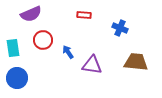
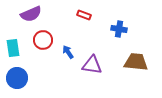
red rectangle: rotated 16 degrees clockwise
blue cross: moved 1 px left, 1 px down; rotated 14 degrees counterclockwise
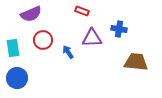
red rectangle: moved 2 px left, 4 px up
purple triangle: moved 27 px up; rotated 10 degrees counterclockwise
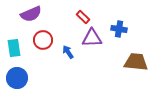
red rectangle: moved 1 px right, 6 px down; rotated 24 degrees clockwise
cyan rectangle: moved 1 px right
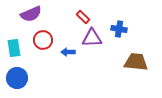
blue arrow: rotated 56 degrees counterclockwise
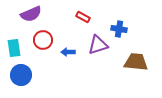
red rectangle: rotated 16 degrees counterclockwise
purple triangle: moved 6 px right, 7 px down; rotated 15 degrees counterclockwise
blue circle: moved 4 px right, 3 px up
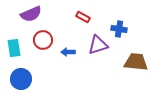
blue circle: moved 4 px down
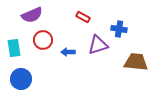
purple semicircle: moved 1 px right, 1 px down
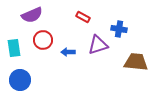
blue circle: moved 1 px left, 1 px down
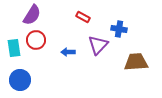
purple semicircle: rotated 35 degrees counterclockwise
red circle: moved 7 px left
purple triangle: rotated 30 degrees counterclockwise
brown trapezoid: rotated 10 degrees counterclockwise
